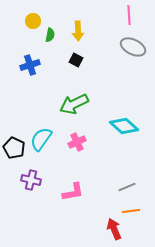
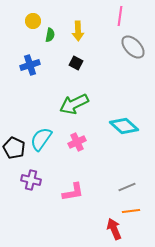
pink line: moved 9 px left, 1 px down; rotated 12 degrees clockwise
gray ellipse: rotated 20 degrees clockwise
black square: moved 3 px down
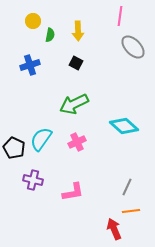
purple cross: moved 2 px right
gray line: rotated 42 degrees counterclockwise
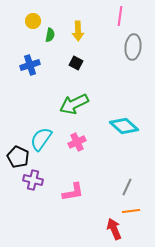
gray ellipse: rotated 50 degrees clockwise
black pentagon: moved 4 px right, 9 px down
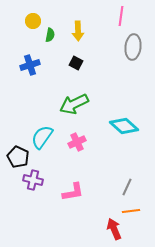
pink line: moved 1 px right
cyan semicircle: moved 1 px right, 2 px up
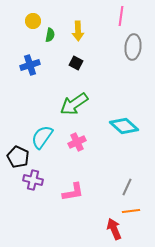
green arrow: rotated 8 degrees counterclockwise
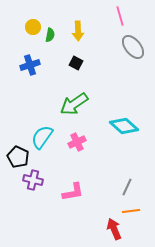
pink line: moved 1 px left; rotated 24 degrees counterclockwise
yellow circle: moved 6 px down
gray ellipse: rotated 45 degrees counterclockwise
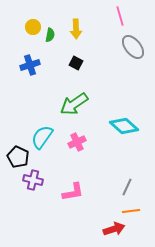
yellow arrow: moved 2 px left, 2 px up
red arrow: rotated 95 degrees clockwise
